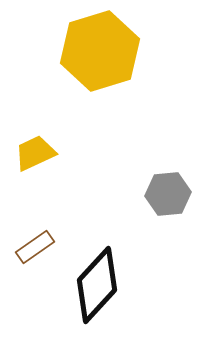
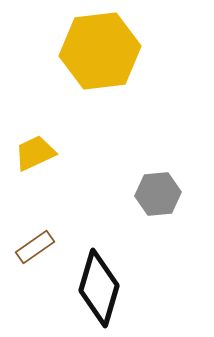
yellow hexagon: rotated 10 degrees clockwise
gray hexagon: moved 10 px left
black diamond: moved 2 px right, 3 px down; rotated 26 degrees counterclockwise
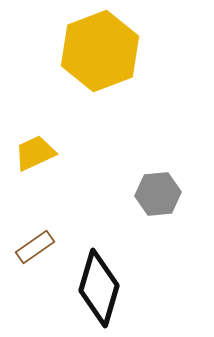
yellow hexagon: rotated 14 degrees counterclockwise
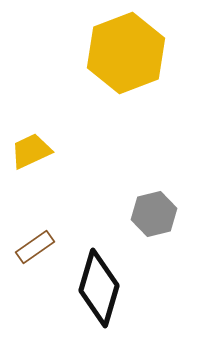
yellow hexagon: moved 26 px right, 2 px down
yellow trapezoid: moved 4 px left, 2 px up
gray hexagon: moved 4 px left, 20 px down; rotated 9 degrees counterclockwise
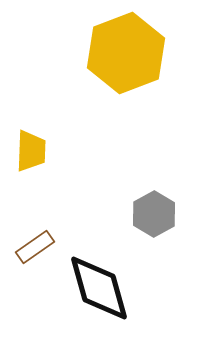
yellow trapezoid: rotated 117 degrees clockwise
gray hexagon: rotated 15 degrees counterclockwise
black diamond: rotated 32 degrees counterclockwise
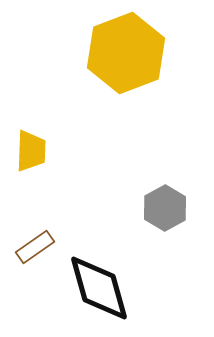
gray hexagon: moved 11 px right, 6 px up
